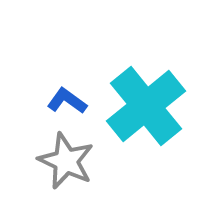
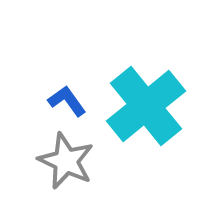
blue L-shape: rotated 18 degrees clockwise
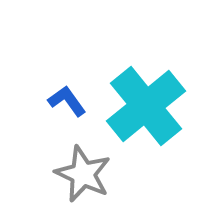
gray star: moved 17 px right, 13 px down
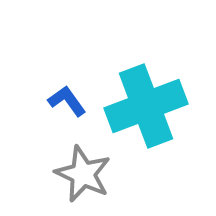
cyan cross: rotated 18 degrees clockwise
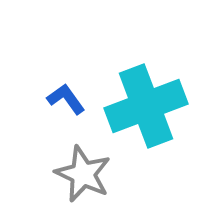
blue L-shape: moved 1 px left, 2 px up
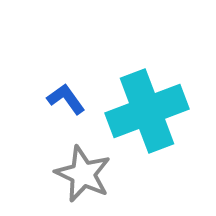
cyan cross: moved 1 px right, 5 px down
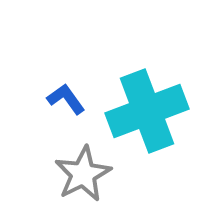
gray star: rotated 20 degrees clockwise
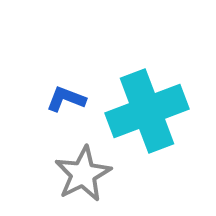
blue L-shape: rotated 33 degrees counterclockwise
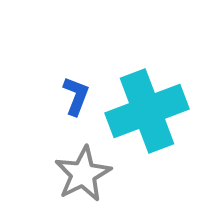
blue L-shape: moved 10 px right, 3 px up; rotated 90 degrees clockwise
